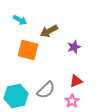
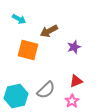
cyan arrow: moved 1 px left, 1 px up
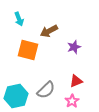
cyan arrow: rotated 40 degrees clockwise
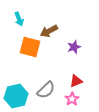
orange square: moved 2 px right, 3 px up
pink star: moved 2 px up
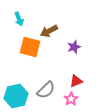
pink star: moved 1 px left
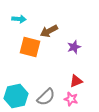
cyan arrow: rotated 64 degrees counterclockwise
gray semicircle: moved 7 px down
pink star: rotated 24 degrees counterclockwise
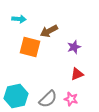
red triangle: moved 1 px right, 7 px up
gray semicircle: moved 2 px right, 2 px down
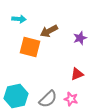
purple star: moved 6 px right, 9 px up
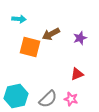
brown arrow: moved 2 px right, 3 px down
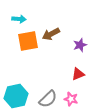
purple star: moved 7 px down
orange square: moved 2 px left, 6 px up; rotated 25 degrees counterclockwise
red triangle: moved 1 px right
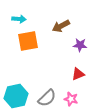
brown arrow: moved 10 px right, 8 px up
purple star: rotated 24 degrees clockwise
gray semicircle: moved 1 px left, 1 px up
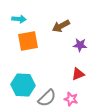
cyan hexagon: moved 7 px right, 11 px up; rotated 15 degrees clockwise
